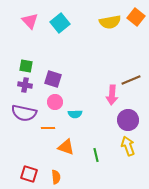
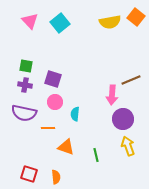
cyan semicircle: rotated 96 degrees clockwise
purple circle: moved 5 px left, 1 px up
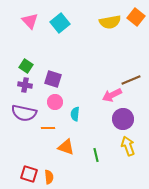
green square: rotated 24 degrees clockwise
pink arrow: rotated 60 degrees clockwise
orange semicircle: moved 7 px left
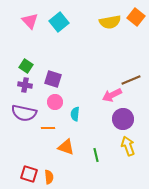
cyan square: moved 1 px left, 1 px up
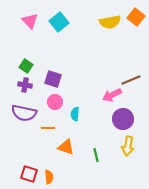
yellow arrow: rotated 150 degrees counterclockwise
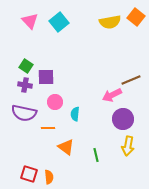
purple square: moved 7 px left, 2 px up; rotated 18 degrees counterclockwise
orange triangle: rotated 18 degrees clockwise
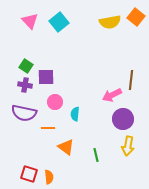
brown line: rotated 60 degrees counterclockwise
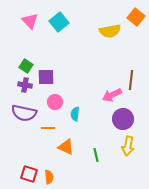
yellow semicircle: moved 9 px down
orange triangle: rotated 12 degrees counterclockwise
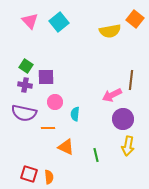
orange square: moved 1 px left, 2 px down
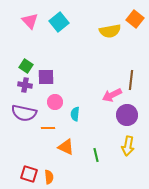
purple circle: moved 4 px right, 4 px up
